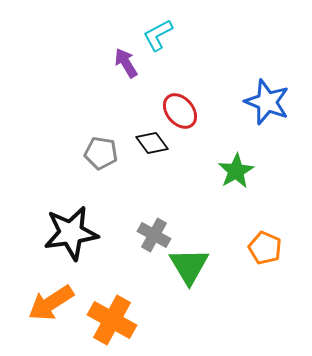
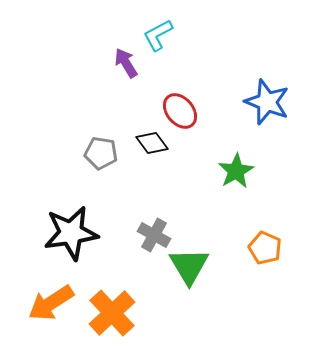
orange cross: moved 7 px up; rotated 18 degrees clockwise
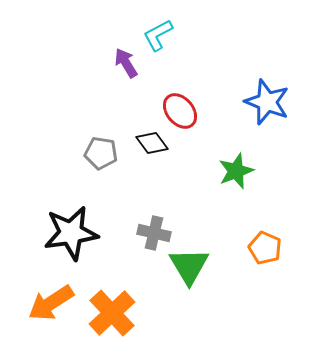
green star: rotated 9 degrees clockwise
gray cross: moved 2 px up; rotated 16 degrees counterclockwise
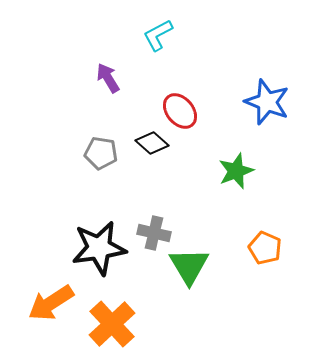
purple arrow: moved 18 px left, 15 px down
black diamond: rotated 12 degrees counterclockwise
black star: moved 28 px right, 15 px down
orange cross: moved 11 px down
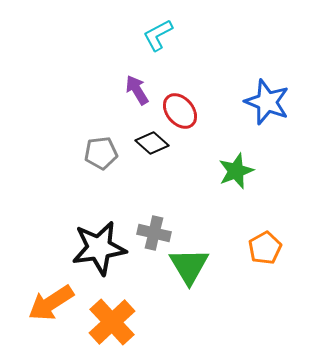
purple arrow: moved 29 px right, 12 px down
gray pentagon: rotated 16 degrees counterclockwise
orange pentagon: rotated 20 degrees clockwise
orange cross: moved 2 px up
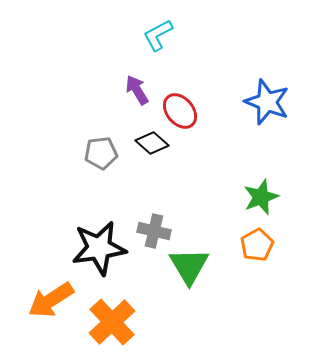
green star: moved 25 px right, 26 px down
gray cross: moved 2 px up
orange pentagon: moved 8 px left, 3 px up
orange arrow: moved 3 px up
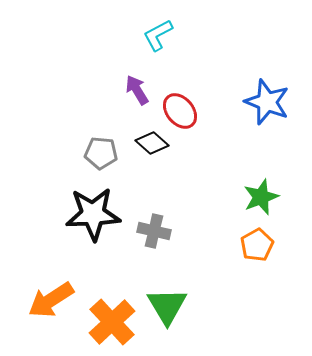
gray pentagon: rotated 12 degrees clockwise
black star: moved 6 px left, 34 px up; rotated 6 degrees clockwise
green triangle: moved 22 px left, 40 px down
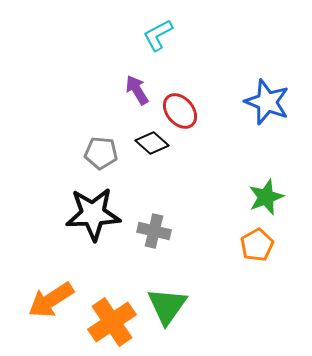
green star: moved 5 px right
green triangle: rotated 6 degrees clockwise
orange cross: rotated 9 degrees clockwise
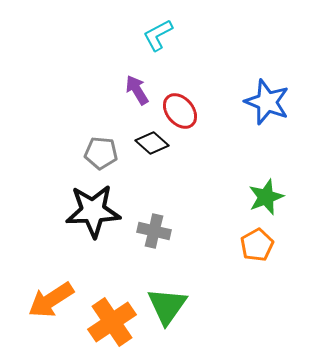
black star: moved 3 px up
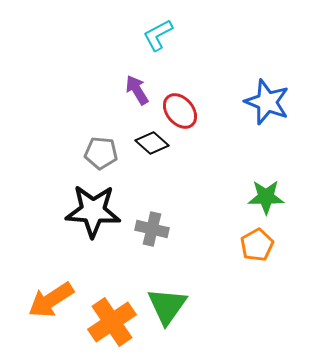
green star: rotated 21 degrees clockwise
black star: rotated 6 degrees clockwise
gray cross: moved 2 px left, 2 px up
